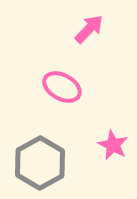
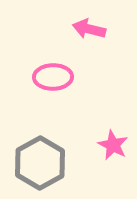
pink arrow: rotated 120 degrees counterclockwise
pink ellipse: moved 9 px left, 10 px up; rotated 30 degrees counterclockwise
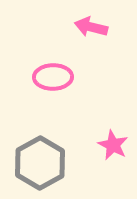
pink arrow: moved 2 px right, 2 px up
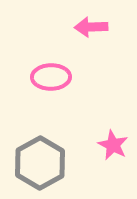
pink arrow: rotated 16 degrees counterclockwise
pink ellipse: moved 2 px left
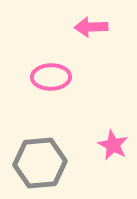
gray hexagon: rotated 24 degrees clockwise
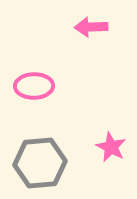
pink ellipse: moved 17 px left, 9 px down
pink star: moved 2 px left, 2 px down
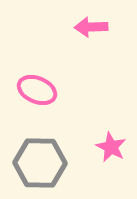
pink ellipse: moved 3 px right, 4 px down; rotated 24 degrees clockwise
gray hexagon: rotated 6 degrees clockwise
